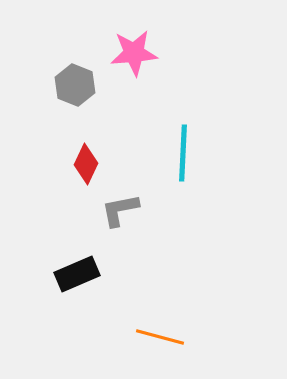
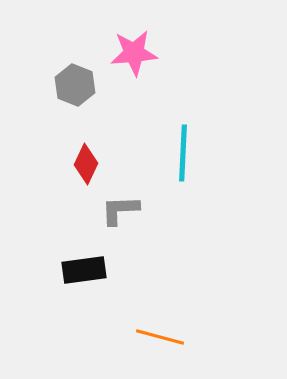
gray L-shape: rotated 9 degrees clockwise
black rectangle: moved 7 px right, 4 px up; rotated 15 degrees clockwise
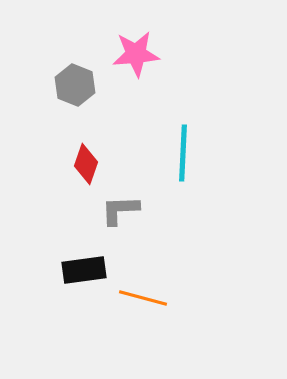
pink star: moved 2 px right, 1 px down
red diamond: rotated 6 degrees counterclockwise
orange line: moved 17 px left, 39 px up
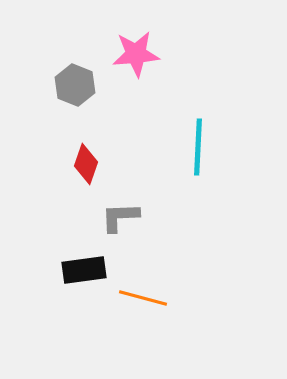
cyan line: moved 15 px right, 6 px up
gray L-shape: moved 7 px down
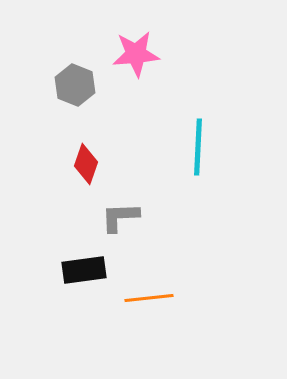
orange line: moved 6 px right; rotated 21 degrees counterclockwise
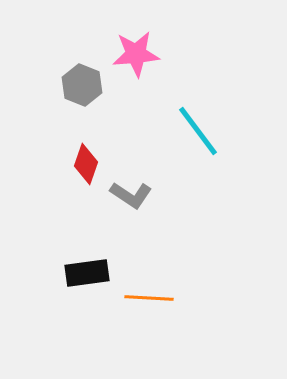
gray hexagon: moved 7 px right
cyan line: moved 16 px up; rotated 40 degrees counterclockwise
gray L-shape: moved 11 px right, 22 px up; rotated 144 degrees counterclockwise
black rectangle: moved 3 px right, 3 px down
orange line: rotated 9 degrees clockwise
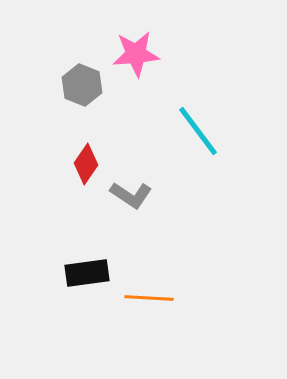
red diamond: rotated 15 degrees clockwise
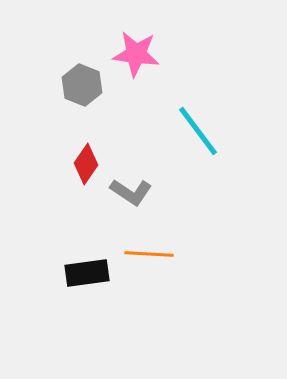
pink star: rotated 12 degrees clockwise
gray L-shape: moved 3 px up
orange line: moved 44 px up
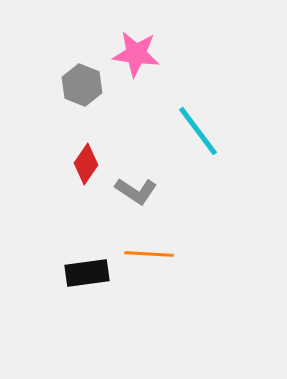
gray L-shape: moved 5 px right, 1 px up
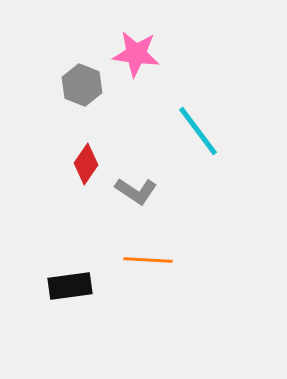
orange line: moved 1 px left, 6 px down
black rectangle: moved 17 px left, 13 px down
